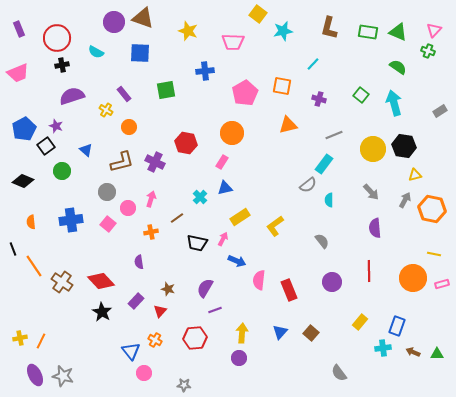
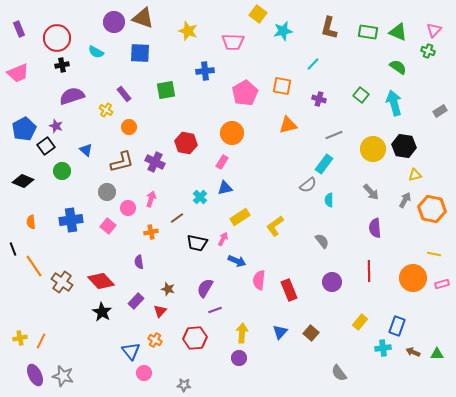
pink square at (108, 224): moved 2 px down
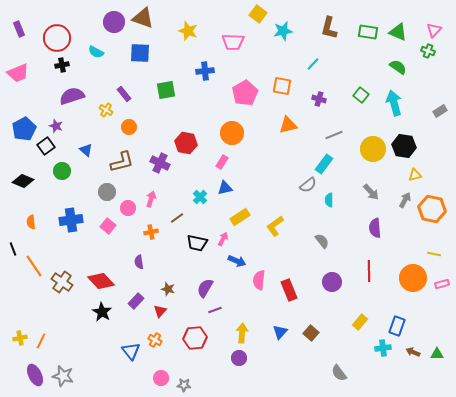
purple cross at (155, 162): moved 5 px right, 1 px down
pink circle at (144, 373): moved 17 px right, 5 px down
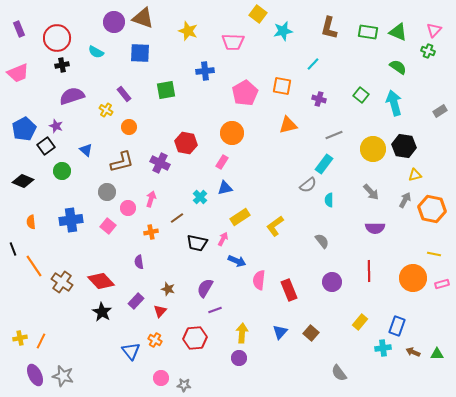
purple semicircle at (375, 228): rotated 84 degrees counterclockwise
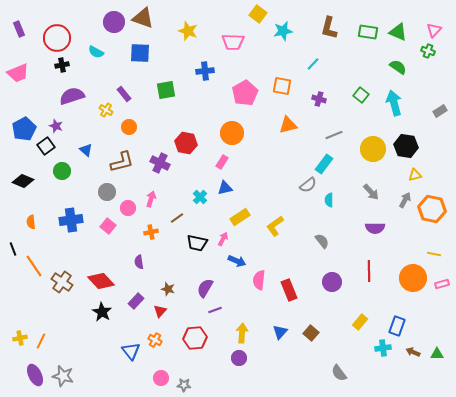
black hexagon at (404, 146): moved 2 px right
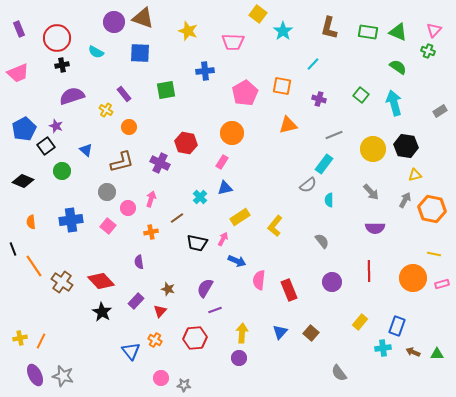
cyan star at (283, 31): rotated 24 degrees counterclockwise
yellow L-shape at (275, 226): rotated 15 degrees counterclockwise
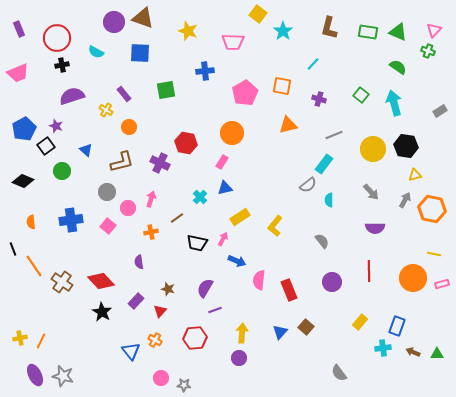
brown square at (311, 333): moved 5 px left, 6 px up
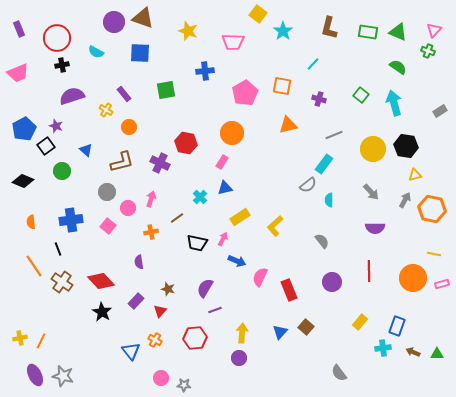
yellow L-shape at (275, 226): rotated 10 degrees clockwise
black line at (13, 249): moved 45 px right
pink semicircle at (259, 280): moved 1 px right, 3 px up; rotated 18 degrees clockwise
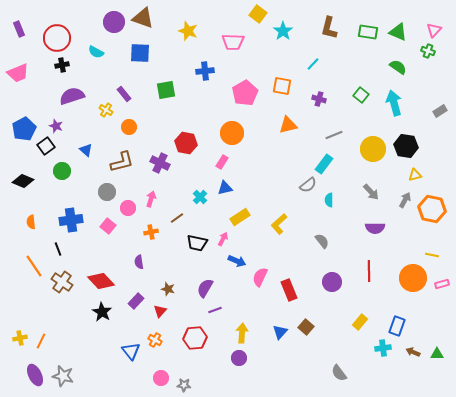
yellow L-shape at (275, 226): moved 4 px right, 2 px up
yellow line at (434, 254): moved 2 px left, 1 px down
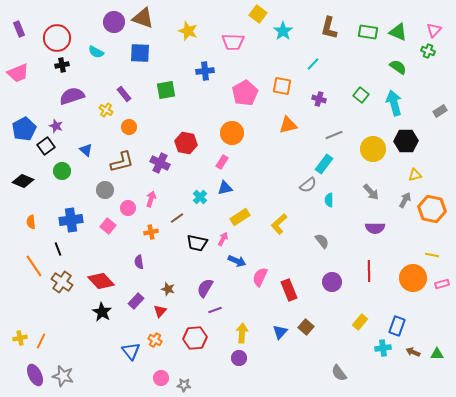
black hexagon at (406, 146): moved 5 px up; rotated 10 degrees counterclockwise
gray circle at (107, 192): moved 2 px left, 2 px up
